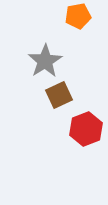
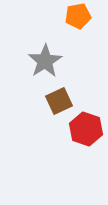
brown square: moved 6 px down
red hexagon: rotated 20 degrees counterclockwise
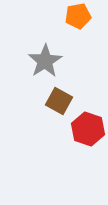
brown square: rotated 36 degrees counterclockwise
red hexagon: moved 2 px right
